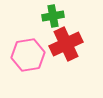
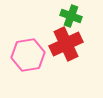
green cross: moved 18 px right; rotated 30 degrees clockwise
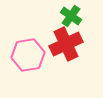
green cross: rotated 15 degrees clockwise
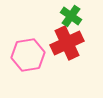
red cross: moved 1 px right, 1 px up
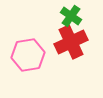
red cross: moved 4 px right, 1 px up
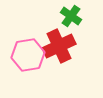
red cross: moved 12 px left, 4 px down
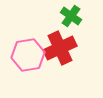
red cross: moved 1 px right, 2 px down
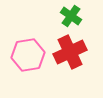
red cross: moved 10 px right, 4 px down
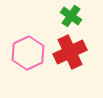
pink hexagon: moved 2 px up; rotated 16 degrees counterclockwise
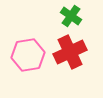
pink hexagon: moved 2 px down; rotated 16 degrees clockwise
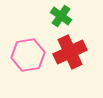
green cross: moved 10 px left
